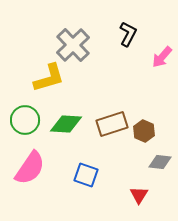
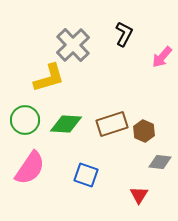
black L-shape: moved 4 px left
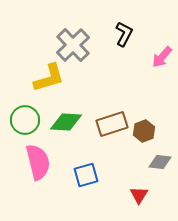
green diamond: moved 2 px up
brown hexagon: rotated 15 degrees clockwise
pink semicircle: moved 8 px right, 6 px up; rotated 48 degrees counterclockwise
blue square: rotated 35 degrees counterclockwise
